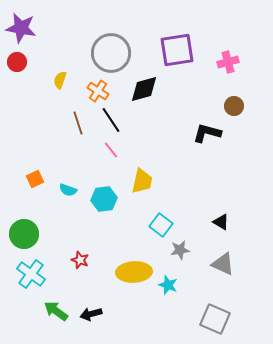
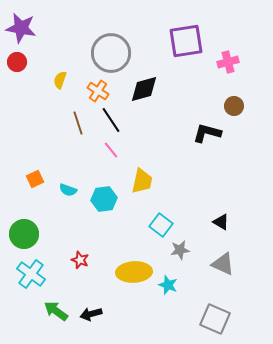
purple square: moved 9 px right, 9 px up
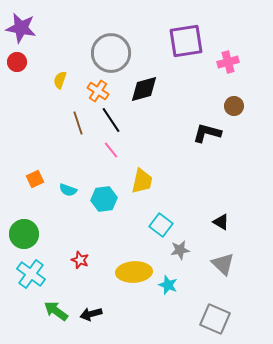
gray triangle: rotated 20 degrees clockwise
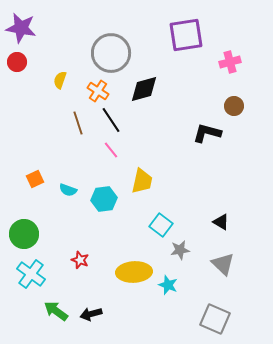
purple square: moved 6 px up
pink cross: moved 2 px right
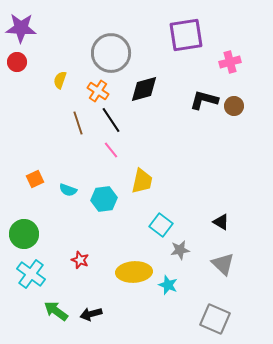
purple star: rotated 8 degrees counterclockwise
black L-shape: moved 3 px left, 33 px up
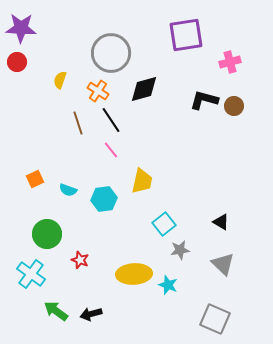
cyan square: moved 3 px right, 1 px up; rotated 15 degrees clockwise
green circle: moved 23 px right
yellow ellipse: moved 2 px down
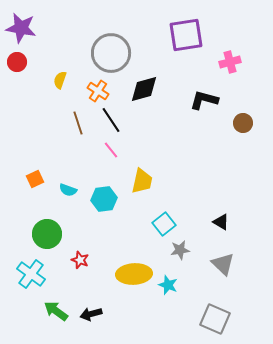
purple star: rotated 8 degrees clockwise
brown circle: moved 9 px right, 17 px down
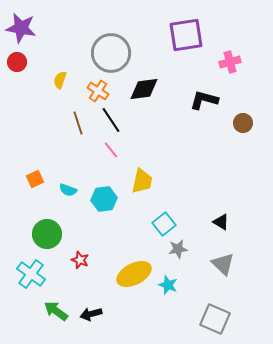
black diamond: rotated 8 degrees clockwise
gray star: moved 2 px left, 1 px up
yellow ellipse: rotated 24 degrees counterclockwise
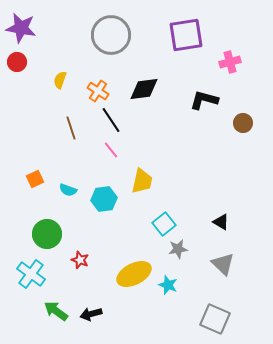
gray circle: moved 18 px up
brown line: moved 7 px left, 5 px down
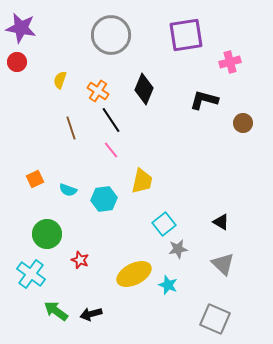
black diamond: rotated 60 degrees counterclockwise
